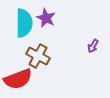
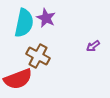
cyan semicircle: rotated 12 degrees clockwise
purple arrow: rotated 24 degrees clockwise
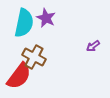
brown cross: moved 4 px left, 1 px down
red semicircle: moved 1 px right, 3 px up; rotated 32 degrees counterclockwise
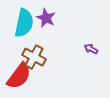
purple arrow: moved 2 px left, 3 px down; rotated 64 degrees clockwise
